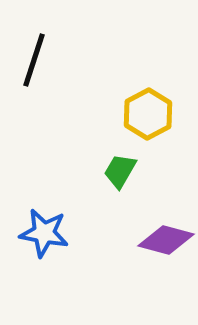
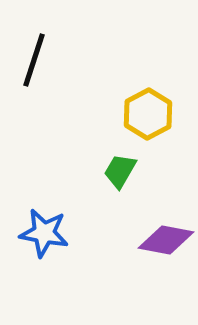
purple diamond: rotated 4 degrees counterclockwise
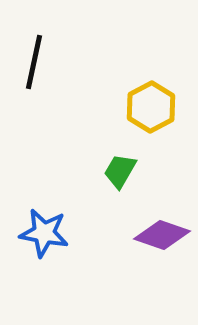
black line: moved 2 px down; rotated 6 degrees counterclockwise
yellow hexagon: moved 3 px right, 7 px up
purple diamond: moved 4 px left, 5 px up; rotated 8 degrees clockwise
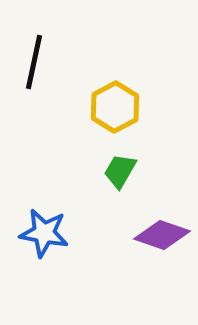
yellow hexagon: moved 36 px left
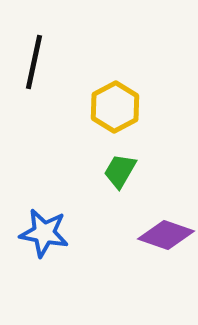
purple diamond: moved 4 px right
